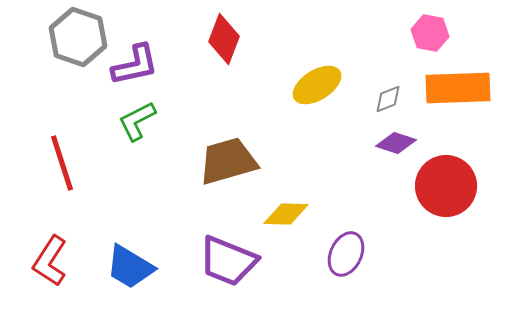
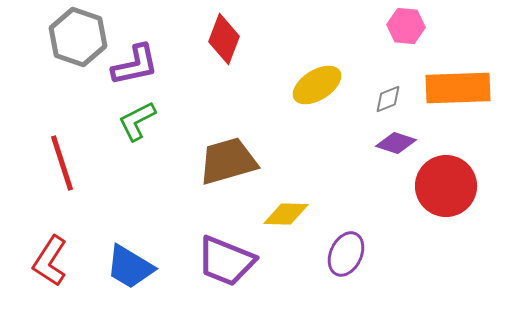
pink hexagon: moved 24 px left, 7 px up; rotated 6 degrees counterclockwise
purple trapezoid: moved 2 px left
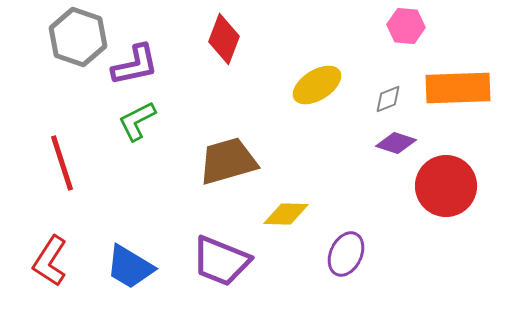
purple trapezoid: moved 5 px left
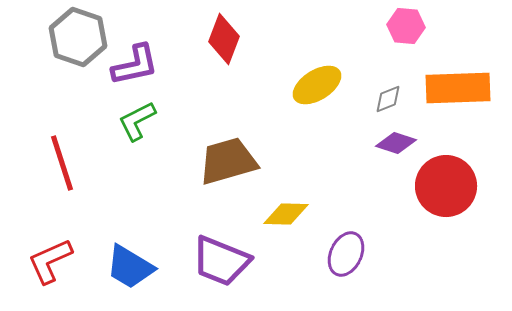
red L-shape: rotated 33 degrees clockwise
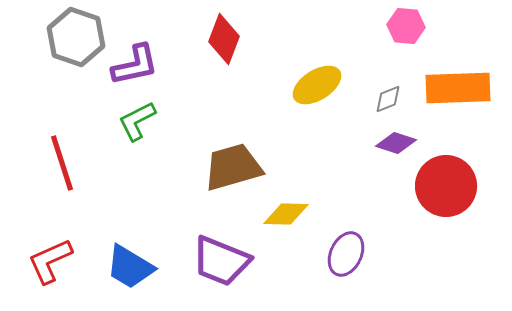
gray hexagon: moved 2 px left
brown trapezoid: moved 5 px right, 6 px down
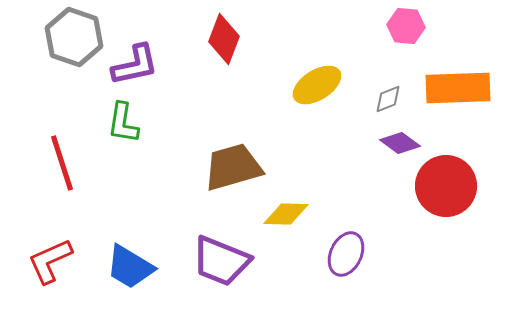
gray hexagon: moved 2 px left
green L-shape: moved 14 px left, 2 px down; rotated 54 degrees counterclockwise
purple diamond: moved 4 px right; rotated 18 degrees clockwise
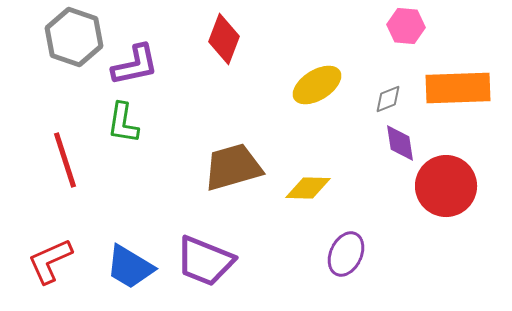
purple diamond: rotated 45 degrees clockwise
red line: moved 3 px right, 3 px up
yellow diamond: moved 22 px right, 26 px up
purple trapezoid: moved 16 px left
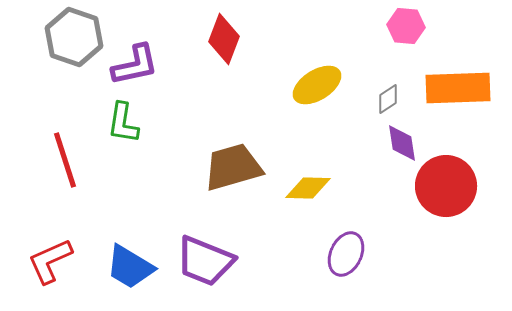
gray diamond: rotated 12 degrees counterclockwise
purple diamond: moved 2 px right
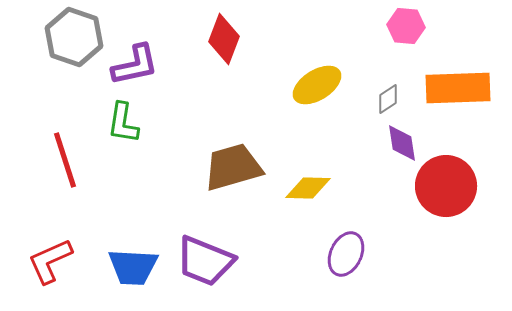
blue trapezoid: moved 3 px right; rotated 28 degrees counterclockwise
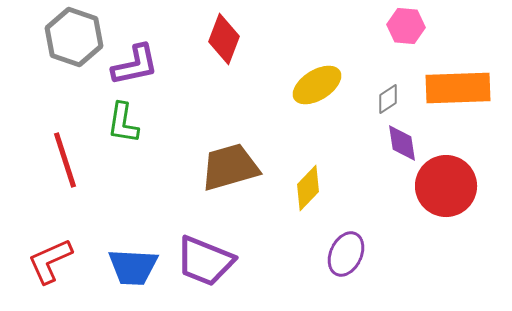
brown trapezoid: moved 3 px left
yellow diamond: rotated 48 degrees counterclockwise
